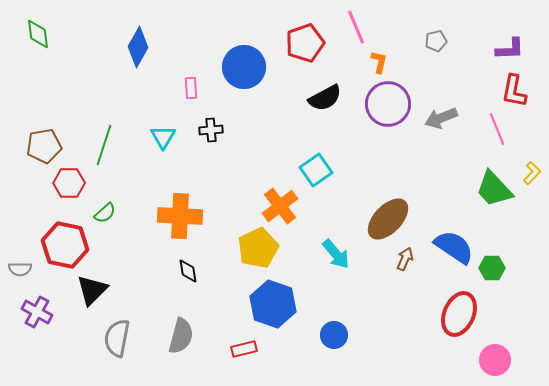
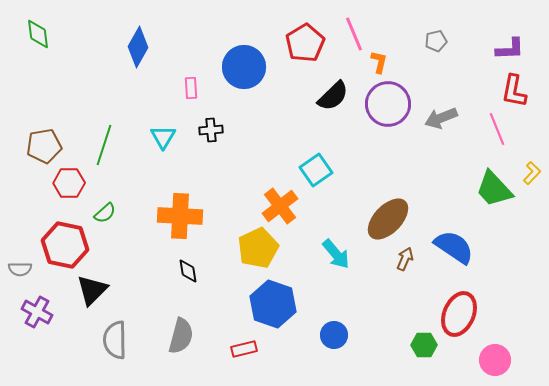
pink line at (356, 27): moved 2 px left, 7 px down
red pentagon at (305, 43): rotated 12 degrees counterclockwise
black semicircle at (325, 98): moved 8 px right, 2 px up; rotated 16 degrees counterclockwise
green hexagon at (492, 268): moved 68 px left, 77 px down
gray semicircle at (117, 338): moved 2 px left, 2 px down; rotated 12 degrees counterclockwise
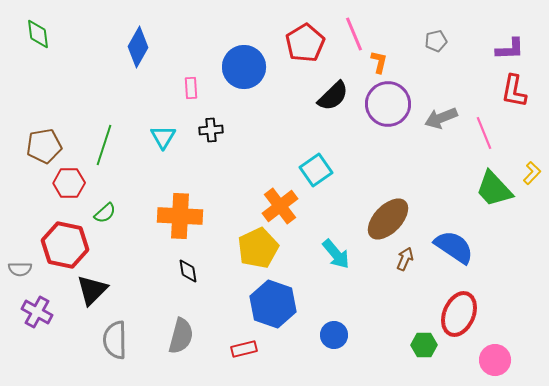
pink line at (497, 129): moved 13 px left, 4 px down
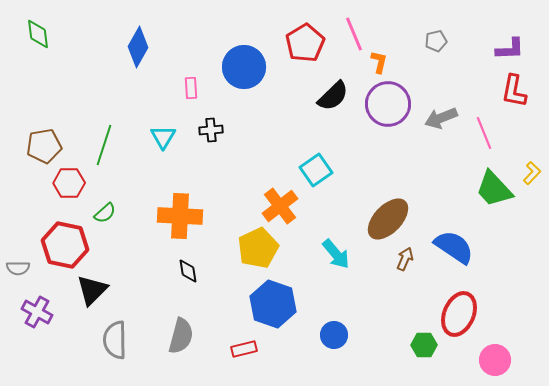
gray semicircle at (20, 269): moved 2 px left, 1 px up
